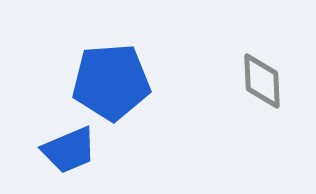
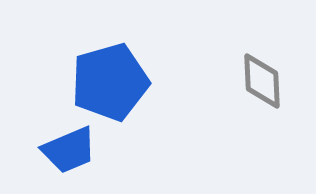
blue pentagon: moved 1 px left; rotated 12 degrees counterclockwise
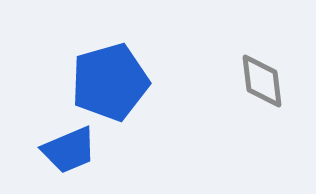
gray diamond: rotated 4 degrees counterclockwise
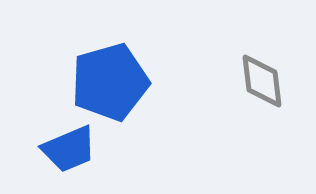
blue trapezoid: moved 1 px up
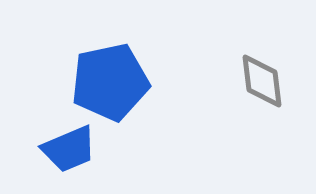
blue pentagon: rotated 4 degrees clockwise
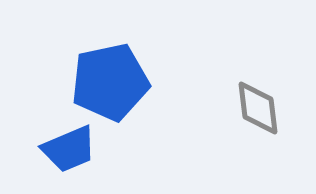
gray diamond: moved 4 px left, 27 px down
